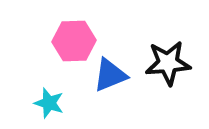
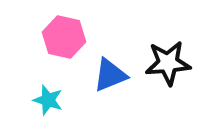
pink hexagon: moved 10 px left, 4 px up; rotated 15 degrees clockwise
cyan star: moved 1 px left, 3 px up
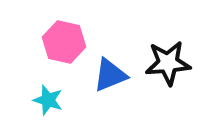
pink hexagon: moved 5 px down
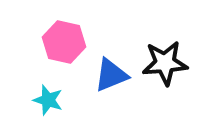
black star: moved 3 px left
blue triangle: moved 1 px right
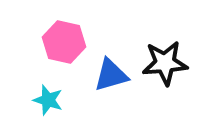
blue triangle: rotated 6 degrees clockwise
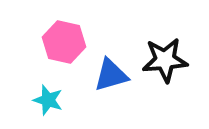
black star: moved 3 px up
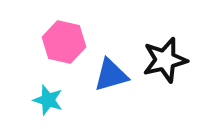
black star: rotated 9 degrees counterclockwise
